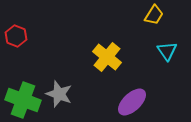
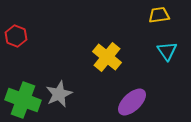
yellow trapezoid: moved 5 px right; rotated 130 degrees counterclockwise
gray star: rotated 28 degrees clockwise
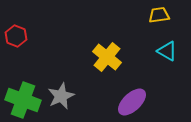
cyan triangle: rotated 25 degrees counterclockwise
gray star: moved 2 px right, 2 px down
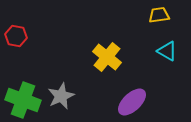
red hexagon: rotated 10 degrees counterclockwise
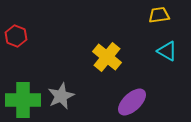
red hexagon: rotated 10 degrees clockwise
green cross: rotated 20 degrees counterclockwise
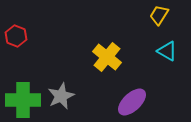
yellow trapezoid: rotated 50 degrees counterclockwise
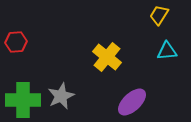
red hexagon: moved 6 px down; rotated 25 degrees counterclockwise
cyan triangle: rotated 35 degrees counterclockwise
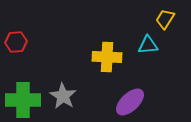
yellow trapezoid: moved 6 px right, 4 px down
cyan triangle: moved 19 px left, 6 px up
yellow cross: rotated 36 degrees counterclockwise
gray star: moved 2 px right; rotated 16 degrees counterclockwise
purple ellipse: moved 2 px left
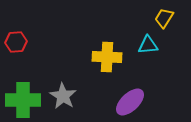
yellow trapezoid: moved 1 px left, 1 px up
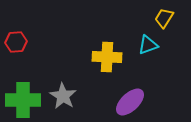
cyan triangle: rotated 15 degrees counterclockwise
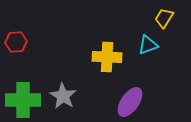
purple ellipse: rotated 12 degrees counterclockwise
